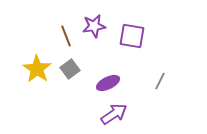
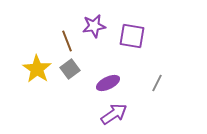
brown line: moved 1 px right, 5 px down
gray line: moved 3 px left, 2 px down
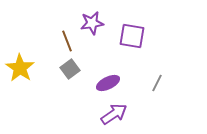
purple star: moved 2 px left, 3 px up
yellow star: moved 17 px left, 1 px up
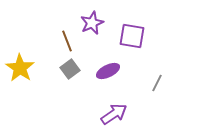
purple star: rotated 15 degrees counterclockwise
purple ellipse: moved 12 px up
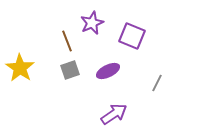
purple square: rotated 12 degrees clockwise
gray square: moved 1 px down; rotated 18 degrees clockwise
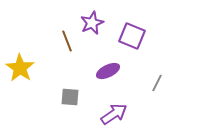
gray square: moved 27 px down; rotated 24 degrees clockwise
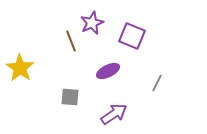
brown line: moved 4 px right
